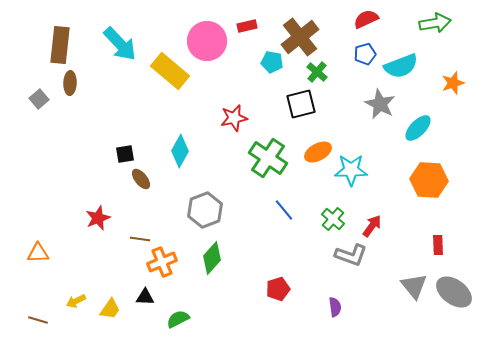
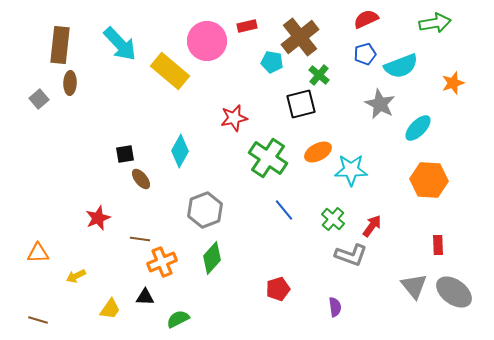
green cross at (317, 72): moved 2 px right, 3 px down
yellow arrow at (76, 301): moved 25 px up
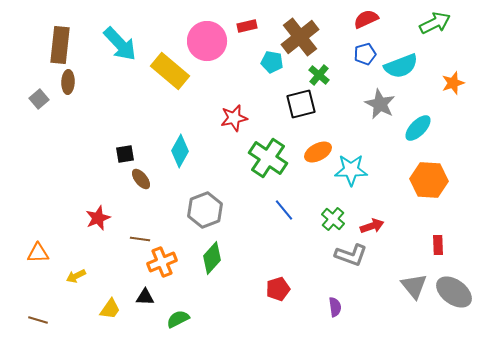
green arrow at (435, 23): rotated 16 degrees counterclockwise
brown ellipse at (70, 83): moved 2 px left, 1 px up
red arrow at (372, 226): rotated 35 degrees clockwise
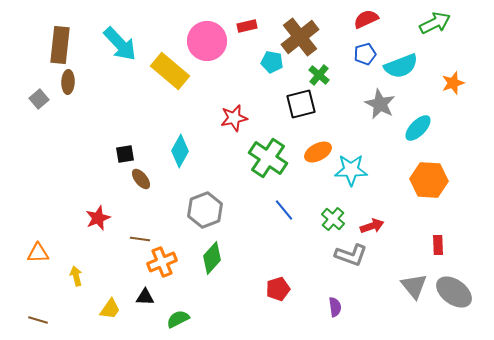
yellow arrow at (76, 276): rotated 102 degrees clockwise
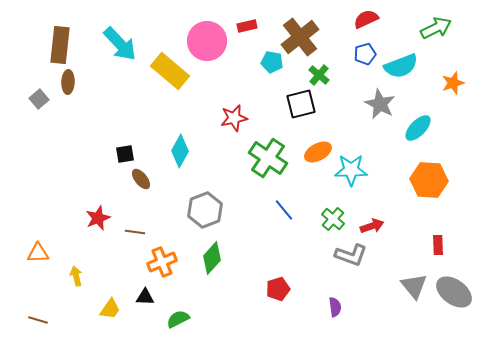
green arrow at (435, 23): moved 1 px right, 5 px down
brown line at (140, 239): moved 5 px left, 7 px up
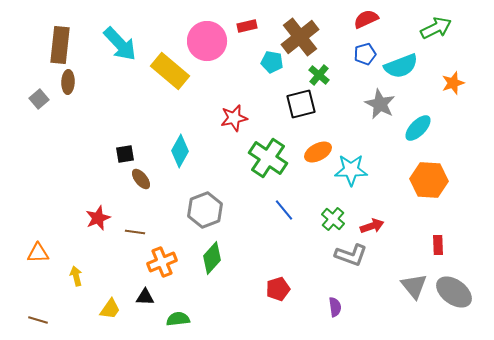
green semicircle at (178, 319): rotated 20 degrees clockwise
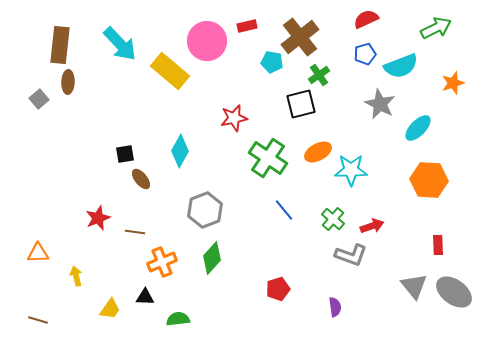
green cross at (319, 75): rotated 15 degrees clockwise
